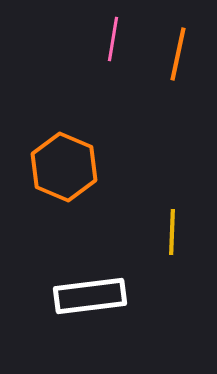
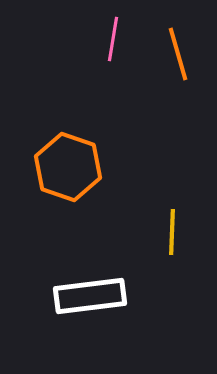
orange line: rotated 28 degrees counterclockwise
orange hexagon: moved 4 px right; rotated 4 degrees counterclockwise
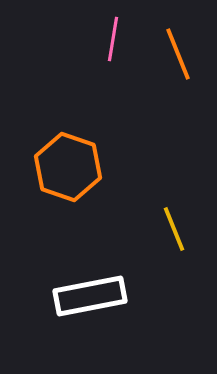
orange line: rotated 6 degrees counterclockwise
yellow line: moved 2 px right, 3 px up; rotated 24 degrees counterclockwise
white rectangle: rotated 4 degrees counterclockwise
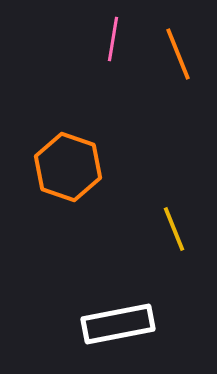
white rectangle: moved 28 px right, 28 px down
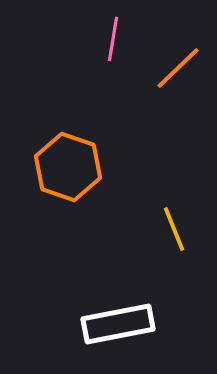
orange line: moved 14 px down; rotated 68 degrees clockwise
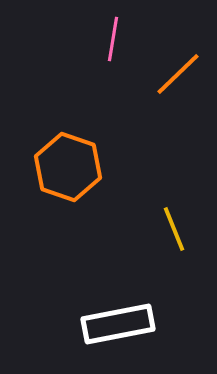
orange line: moved 6 px down
